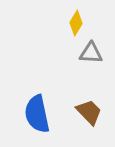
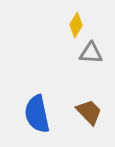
yellow diamond: moved 2 px down
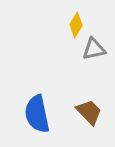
gray triangle: moved 3 px right, 4 px up; rotated 15 degrees counterclockwise
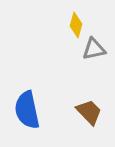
yellow diamond: rotated 15 degrees counterclockwise
blue semicircle: moved 10 px left, 4 px up
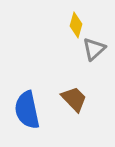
gray triangle: rotated 30 degrees counterclockwise
brown trapezoid: moved 15 px left, 13 px up
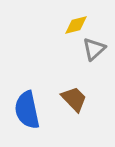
yellow diamond: rotated 60 degrees clockwise
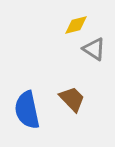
gray triangle: rotated 45 degrees counterclockwise
brown trapezoid: moved 2 px left
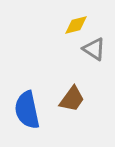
brown trapezoid: rotated 80 degrees clockwise
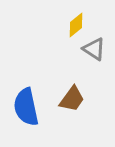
yellow diamond: rotated 25 degrees counterclockwise
blue semicircle: moved 1 px left, 3 px up
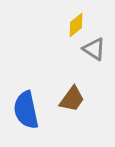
blue semicircle: moved 3 px down
